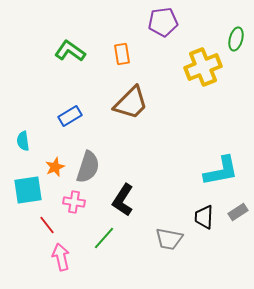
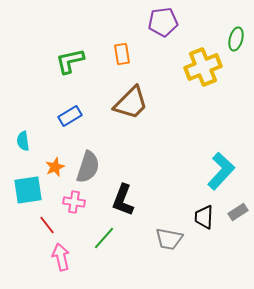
green L-shape: moved 10 px down; rotated 48 degrees counterclockwise
cyan L-shape: rotated 36 degrees counterclockwise
black L-shape: rotated 12 degrees counterclockwise
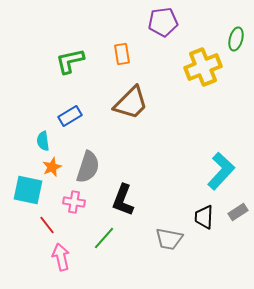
cyan semicircle: moved 20 px right
orange star: moved 3 px left
cyan square: rotated 20 degrees clockwise
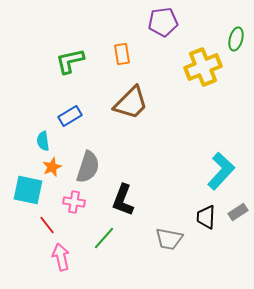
black trapezoid: moved 2 px right
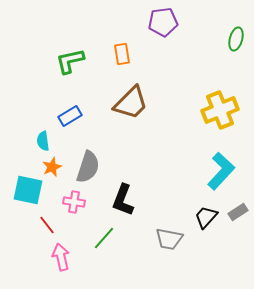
yellow cross: moved 17 px right, 43 px down
black trapezoid: rotated 40 degrees clockwise
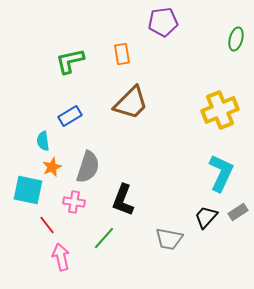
cyan L-shape: moved 2 px down; rotated 18 degrees counterclockwise
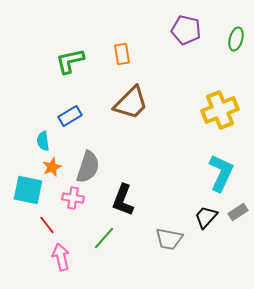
purple pentagon: moved 23 px right, 8 px down; rotated 20 degrees clockwise
pink cross: moved 1 px left, 4 px up
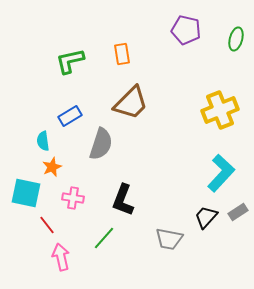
gray semicircle: moved 13 px right, 23 px up
cyan L-shape: rotated 18 degrees clockwise
cyan square: moved 2 px left, 3 px down
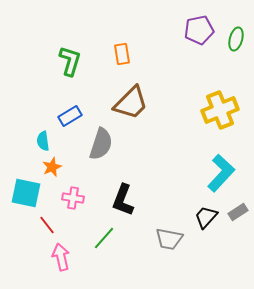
purple pentagon: moved 13 px right; rotated 24 degrees counterclockwise
green L-shape: rotated 120 degrees clockwise
